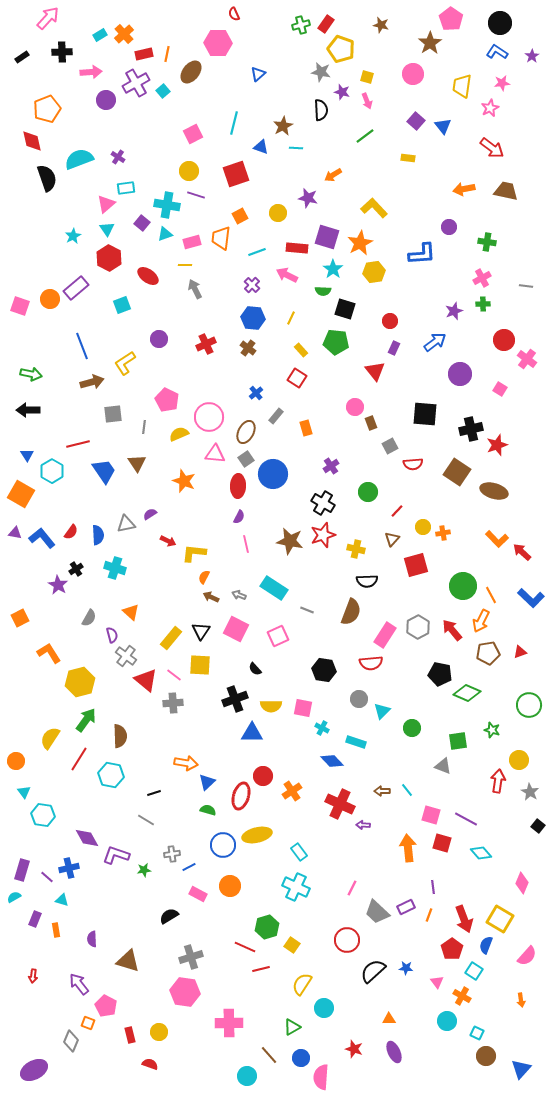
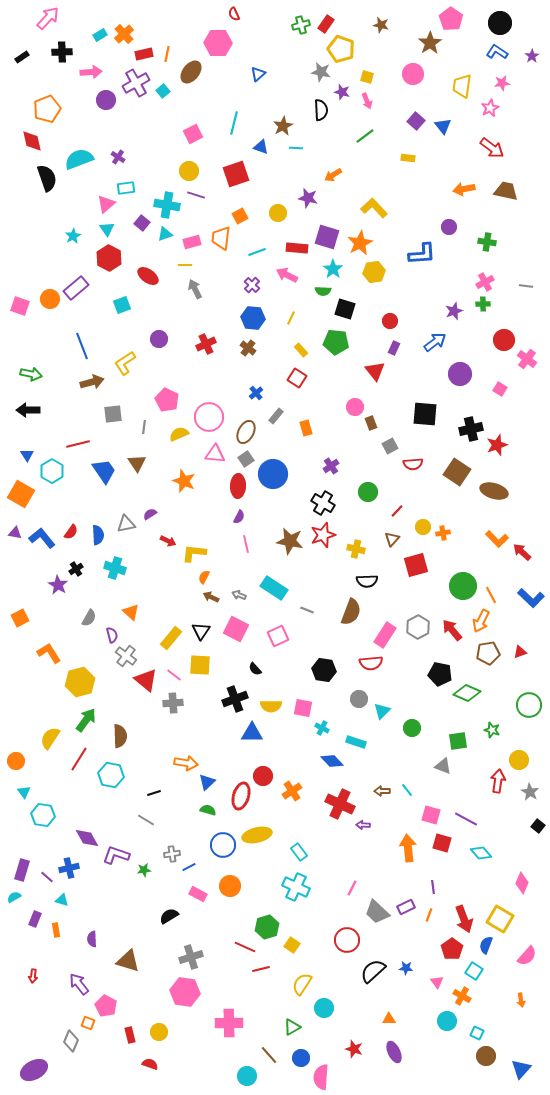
pink cross at (482, 278): moved 3 px right, 4 px down
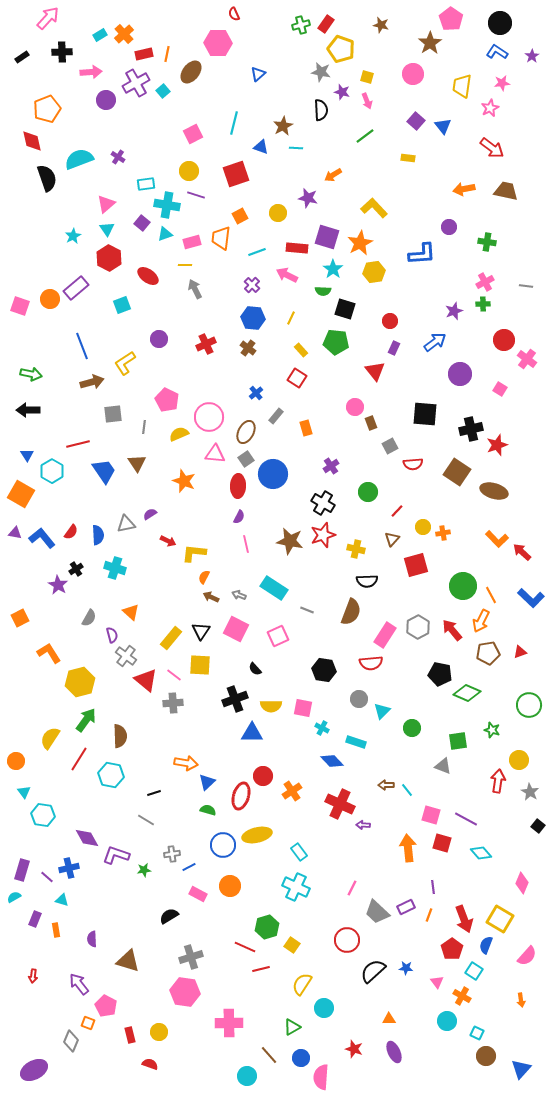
cyan rectangle at (126, 188): moved 20 px right, 4 px up
brown arrow at (382, 791): moved 4 px right, 6 px up
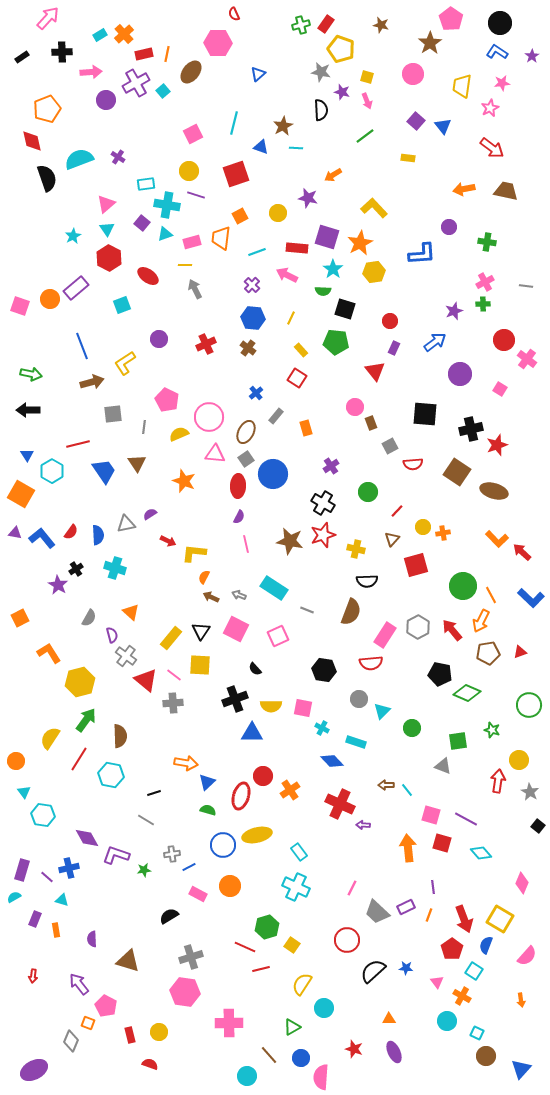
orange cross at (292, 791): moved 2 px left, 1 px up
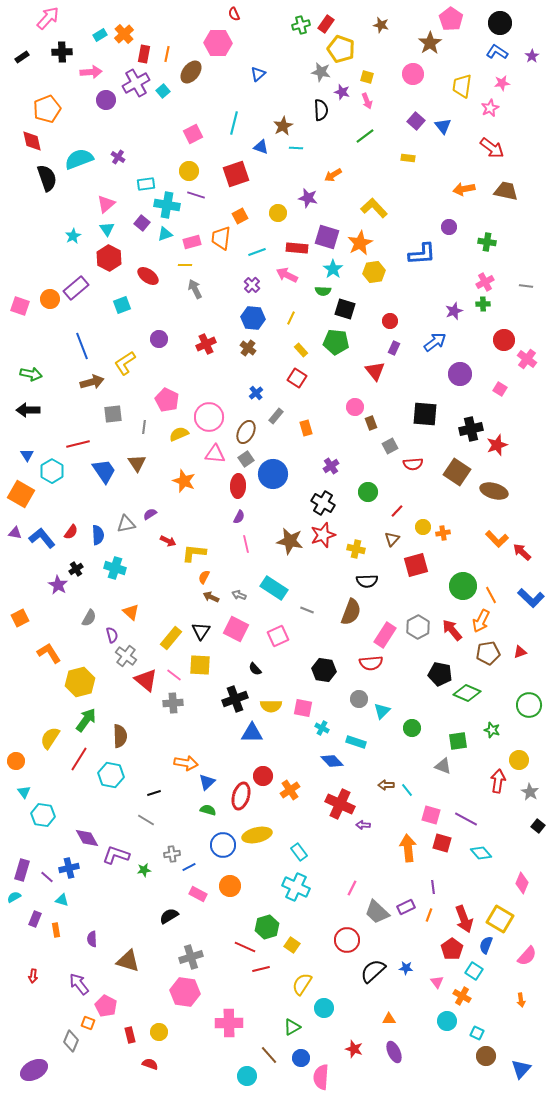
red rectangle at (144, 54): rotated 66 degrees counterclockwise
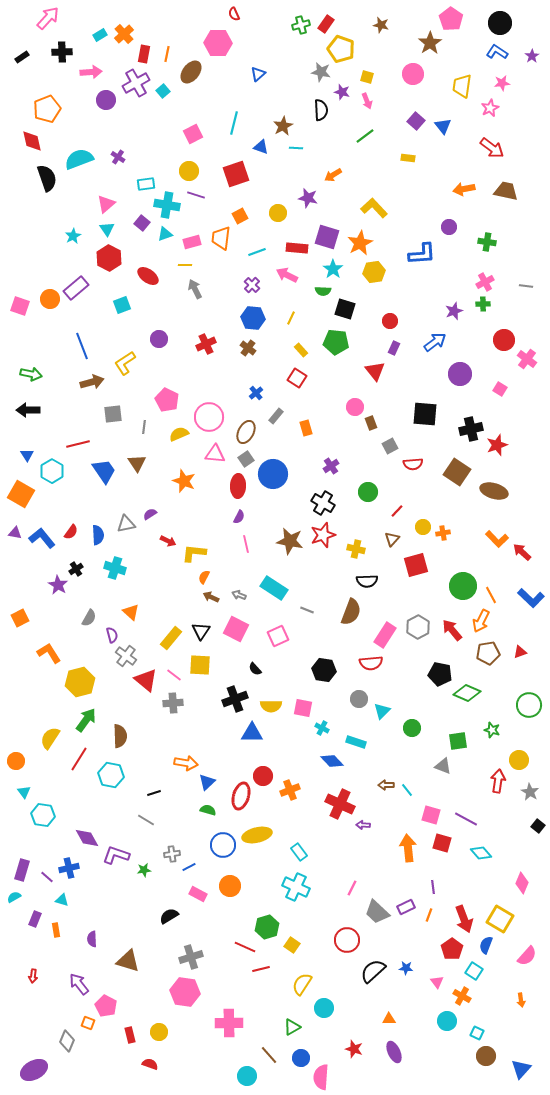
orange cross at (290, 790): rotated 12 degrees clockwise
gray diamond at (71, 1041): moved 4 px left
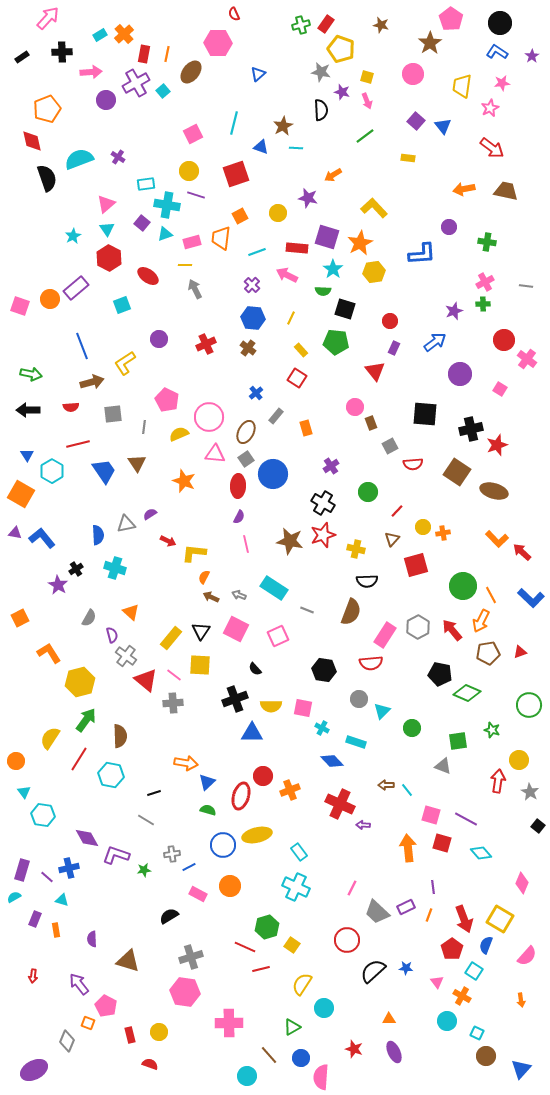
red semicircle at (71, 532): moved 125 px up; rotated 49 degrees clockwise
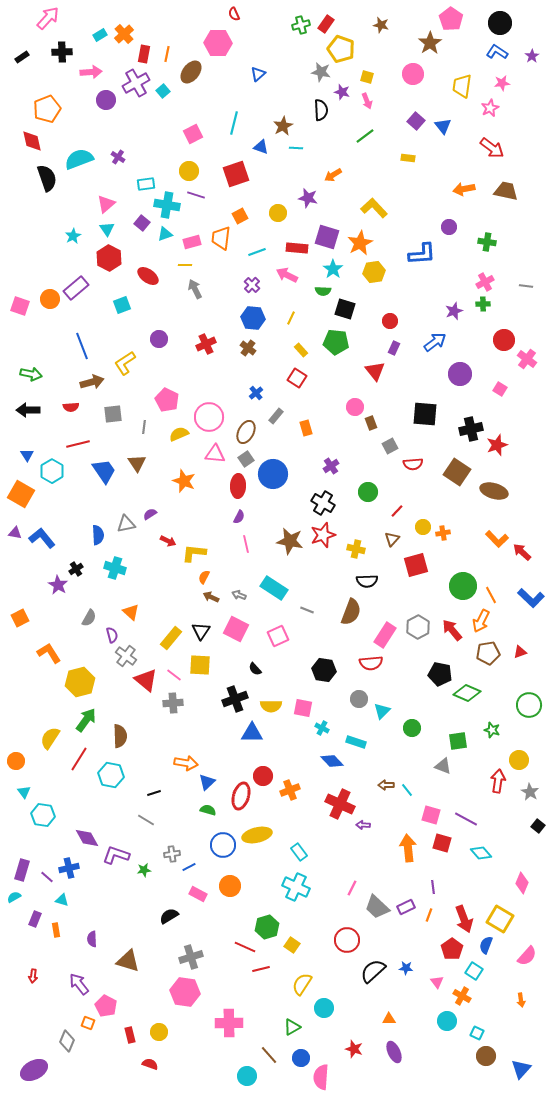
gray trapezoid at (377, 912): moved 5 px up
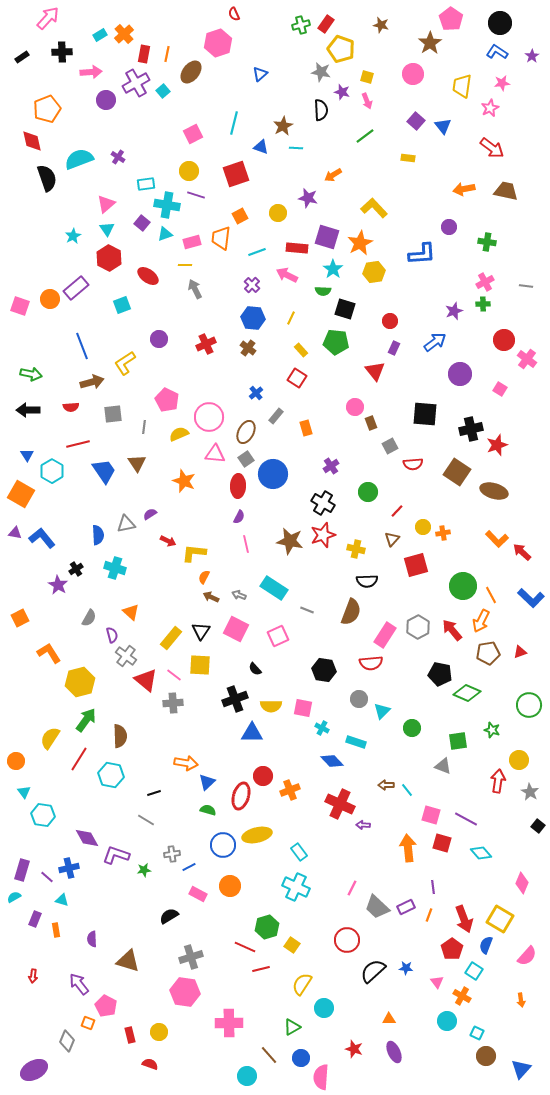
pink hexagon at (218, 43): rotated 20 degrees counterclockwise
blue triangle at (258, 74): moved 2 px right
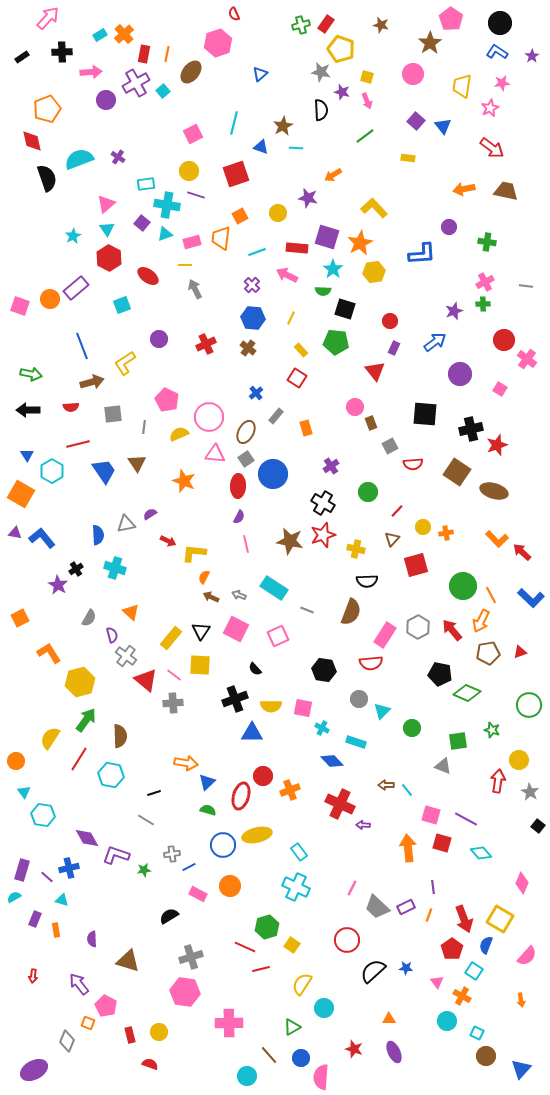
orange cross at (443, 533): moved 3 px right
